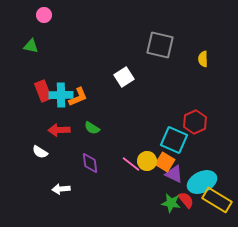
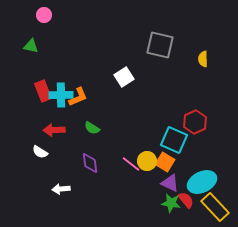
red arrow: moved 5 px left
purple triangle: moved 4 px left, 9 px down
yellow rectangle: moved 2 px left, 7 px down; rotated 16 degrees clockwise
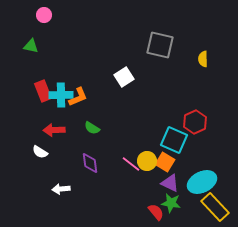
red semicircle: moved 30 px left, 12 px down
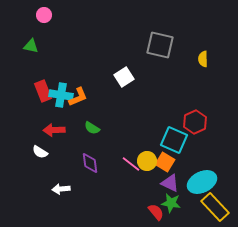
cyan cross: rotated 10 degrees clockwise
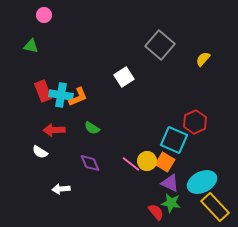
gray square: rotated 28 degrees clockwise
yellow semicircle: rotated 42 degrees clockwise
purple diamond: rotated 15 degrees counterclockwise
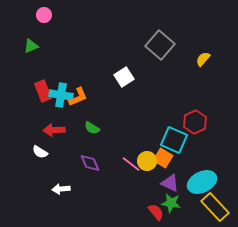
green triangle: rotated 35 degrees counterclockwise
orange square: moved 2 px left, 4 px up
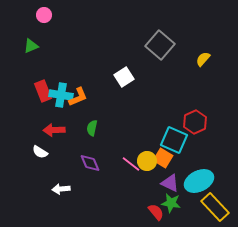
green semicircle: rotated 70 degrees clockwise
cyan ellipse: moved 3 px left, 1 px up
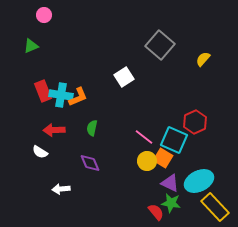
pink line: moved 13 px right, 27 px up
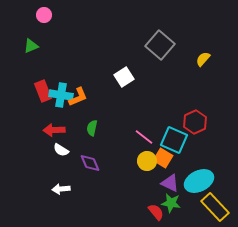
white semicircle: moved 21 px right, 2 px up
